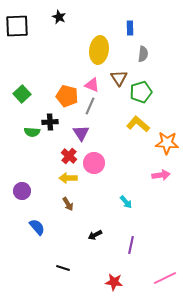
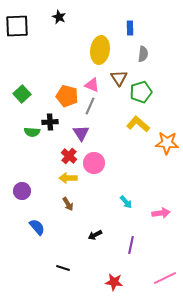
yellow ellipse: moved 1 px right
pink arrow: moved 38 px down
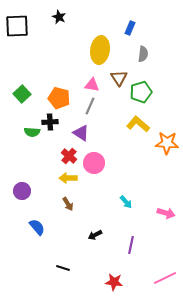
blue rectangle: rotated 24 degrees clockwise
pink triangle: rotated 14 degrees counterclockwise
orange pentagon: moved 8 px left, 2 px down
purple triangle: rotated 24 degrees counterclockwise
pink arrow: moved 5 px right; rotated 24 degrees clockwise
